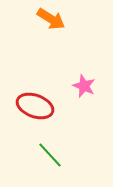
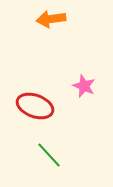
orange arrow: rotated 140 degrees clockwise
green line: moved 1 px left
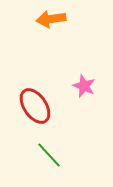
red ellipse: rotated 36 degrees clockwise
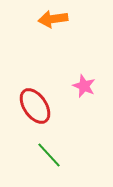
orange arrow: moved 2 px right
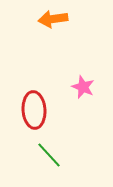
pink star: moved 1 px left, 1 px down
red ellipse: moved 1 px left, 4 px down; rotated 30 degrees clockwise
